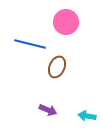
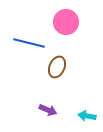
blue line: moved 1 px left, 1 px up
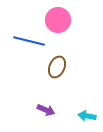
pink circle: moved 8 px left, 2 px up
blue line: moved 2 px up
purple arrow: moved 2 px left
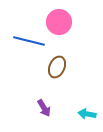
pink circle: moved 1 px right, 2 px down
purple arrow: moved 2 px left, 2 px up; rotated 36 degrees clockwise
cyan arrow: moved 2 px up
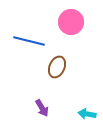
pink circle: moved 12 px right
purple arrow: moved 2 px left
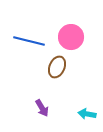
pink circle: moved 15 px down
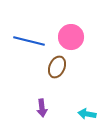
purple arrow: rotated 24 degrees clockwise
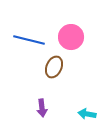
blue line: moved 1 px up
brown ellipse: moved 3 px left
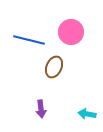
pink circle: moved 5 px up
purple arrow: moved 1 px left, 1 px down
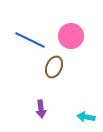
pink circle: moved 4 px down
blue line: moved 1 px right; rotated 12 degrees clockwise
cyan arrow: moved 1 px left, 3 px down
